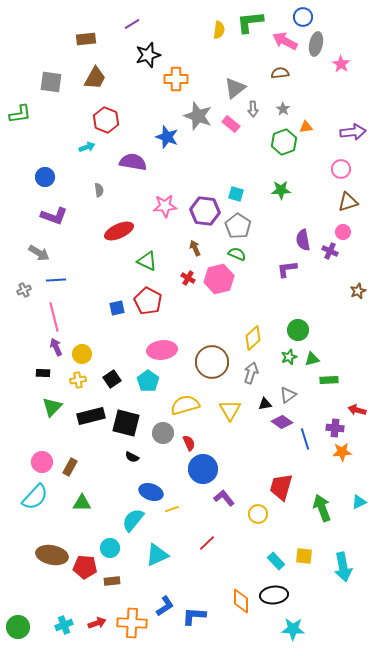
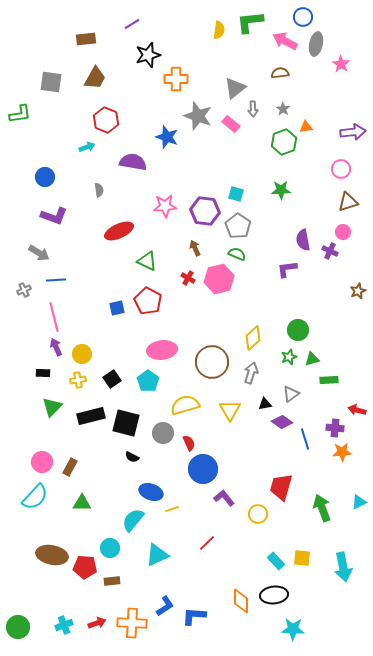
gray triangle at (288, 395): moved 3 px right, 1 px up
yellow square at (304, 556): moved 2 px left, 2 px down
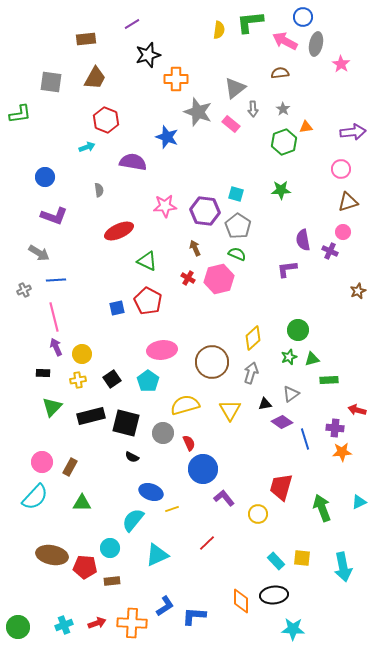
gray star at (198, 116): moved 4 px up
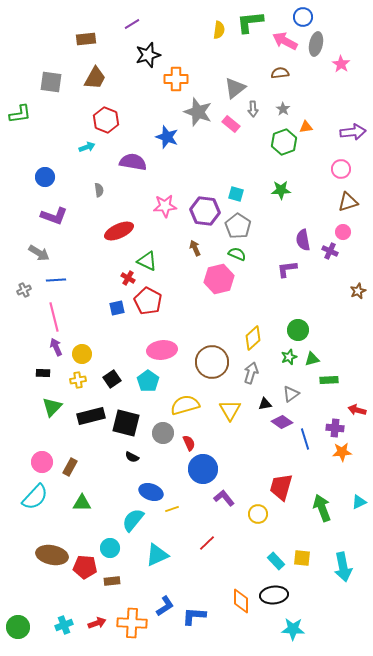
red cross at (188, 278): moved 60 px left
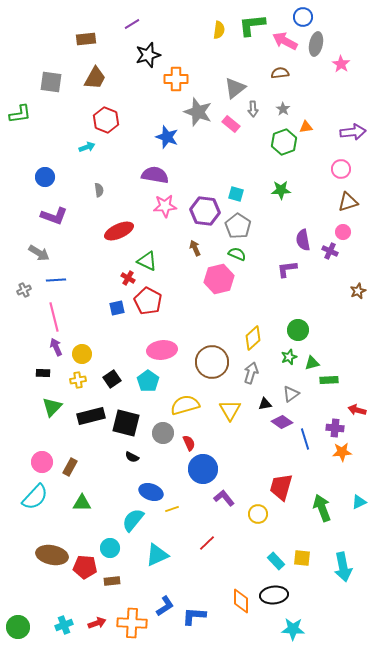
green L-shape at (250, 22): moved 2 px right, 3 px down
purple semicircle at (133, 162): moved 22 px right, 13 px down
green triangle at (312, 359): moved 4 px down
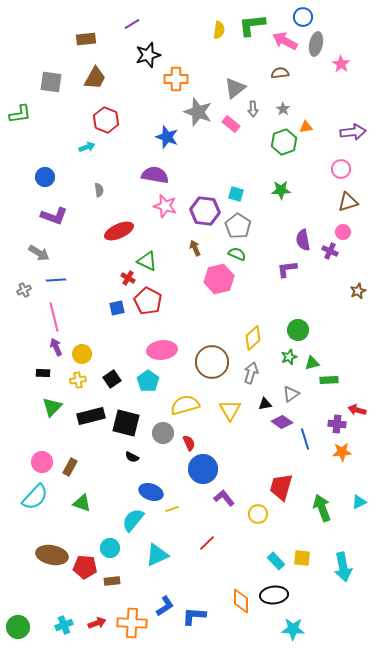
pink star at (165, 206): rotated 20 degrees clockwise
purple cross at (335, 428): moved 2 px right, 4 px up
green triangle at (82, 503): rotated 18 degrees clockwise
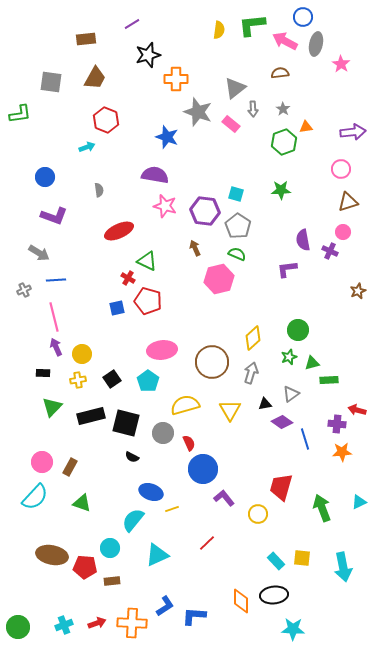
red pentagon at (148, 301): rotated 12 degrees counterclockwise
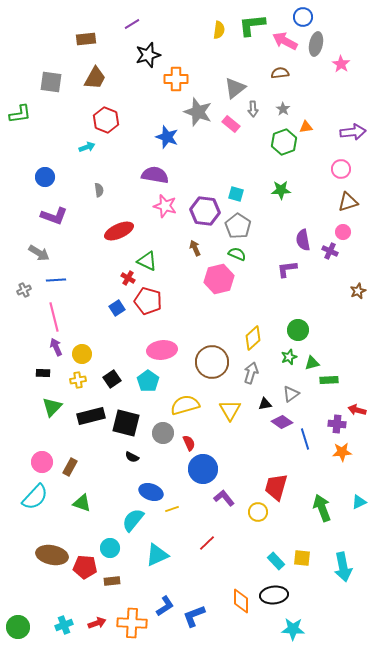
blue square at (117, 308): rotated 21 degrees counterclockwise
red trapezoid at (281, 487): moved 5 px left
yellow circle at (258, 514): moved 2 px up
blue L-shape at (194, 616): rotated 25 degrees counterclockwise
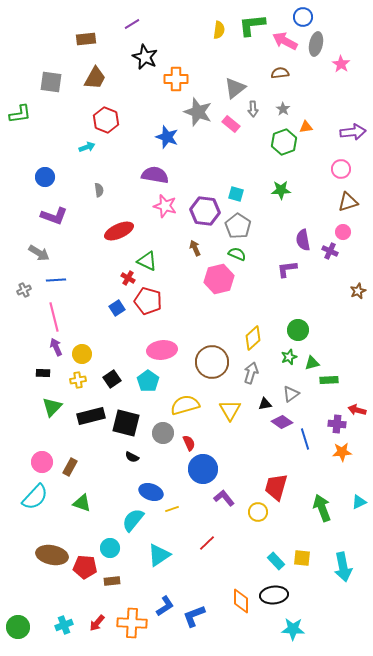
black star at (148, 55): moved 3 px left, 2 px down; rotated 30 degrees counterclockwise
cyan triangle at (157, 555): moved 2 px right; rotated 10 degrees counterclockwise
red arrow at (97, 623): rotated 150 degrees clockwise
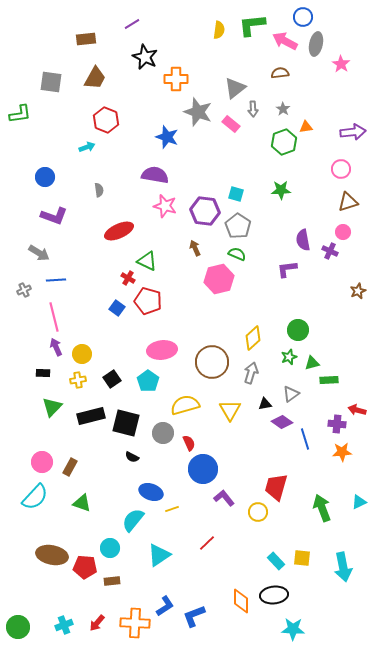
blue square at (117, 308): rotated 21 degrees counterclockwise
orange cross at (132, 623): moved 3 px right
